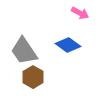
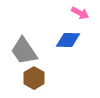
blue diamond: moved 5 px up; rotated 35 degrees counterclockwise
brown hexagon: moved 1 px right, 1 px down
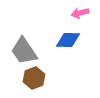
pink arrow: rotated 138 degrees clockwise
brown hexagon: rotated 10 degrees clockwise
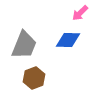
pink arrow: rotated 30 degrees counterclockwise
gray trapezoid: moved 6 px up; rotated 124 degrees counterclockwise
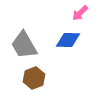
gray trapezoid: rotated 128 degrees clockwise
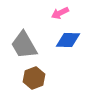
pink arrow: moved 20 px left; rotated 18 degrees clockwise
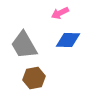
brown hexagon: rotated 10 degrees clockwise
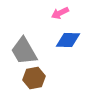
gray trapezoid: moved 6 px down
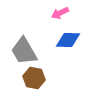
brown hexagon: rotated 20 degrees clockwise
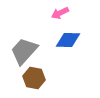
gray trapezoid: rotated 72 degrees clockwise
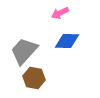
blue diamond: moved 1 px left, 1 px down
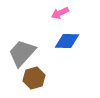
gray trapezoid: moved 2 px left, 2 px down
brown hexagon: rotated 25 degrees counterclockwise
